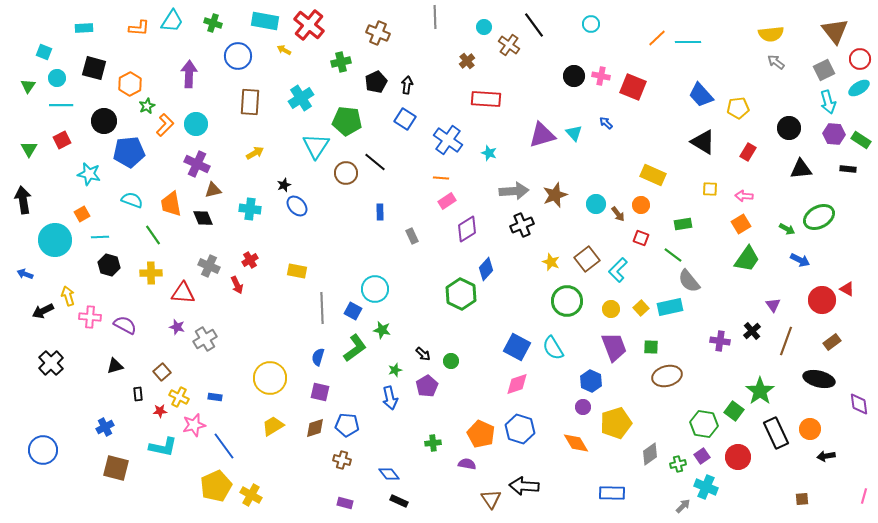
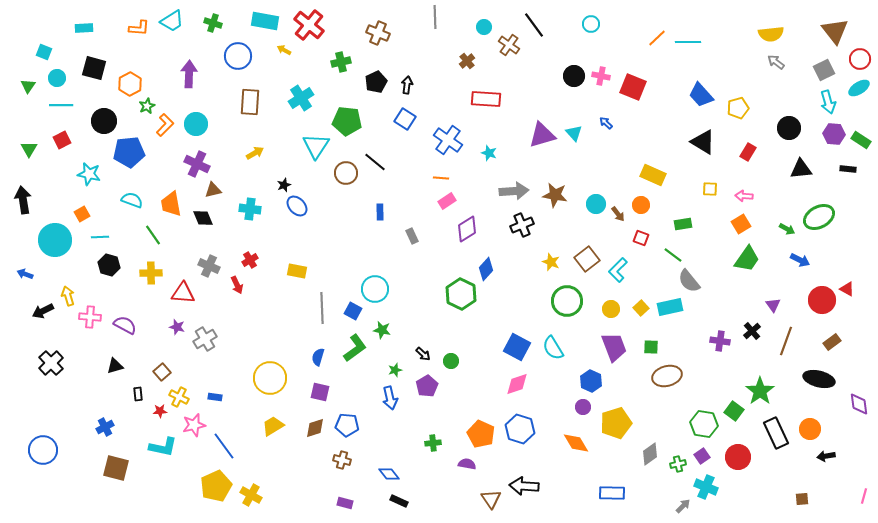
cyan trapezoid at (172, 21): rotated 25 degrees clockwise
yellow pentagon at (738, 108): rotated 10 degrees counterclockwise
brown star at (555, 195): rotated 30 degrees clockwise
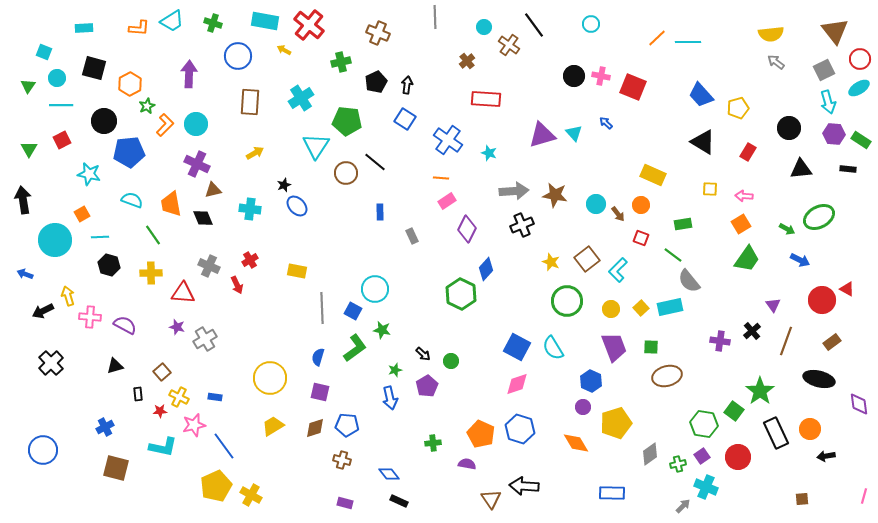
purple diamond at (467, 229): rotated 32 degrees counterclockwise
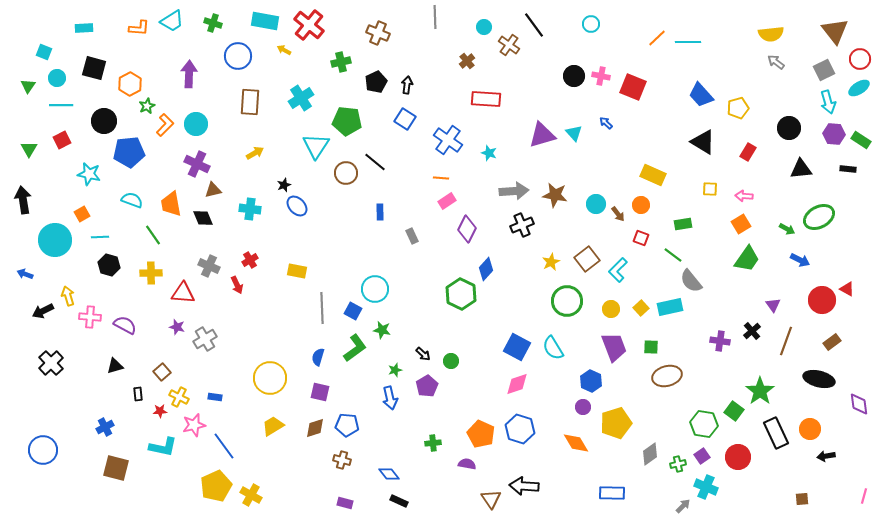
yellow star at (551, 262): rotated 24 degrees clockwise
gray semicircle at (689, 281): moved 2 px right
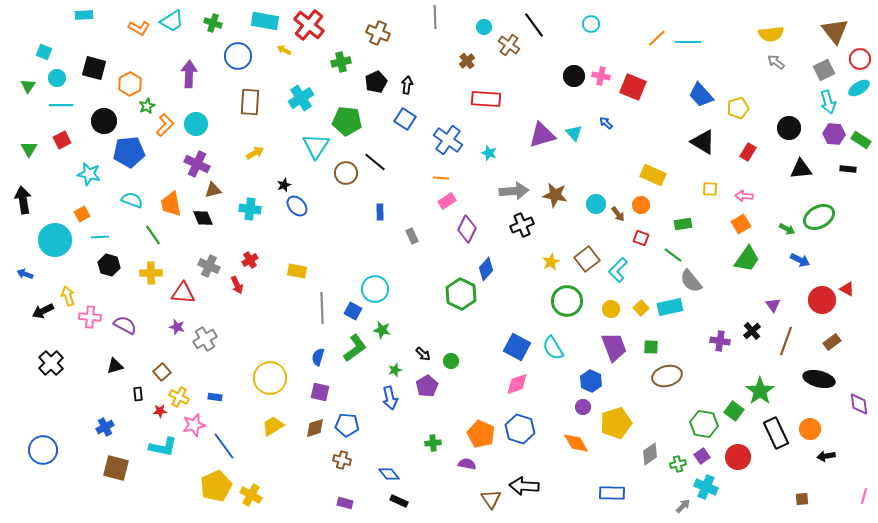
cyan rectangle at (84, 28): moved 13 px up
orange L-shape at (139, 28): rotated 25 degrees clockwise
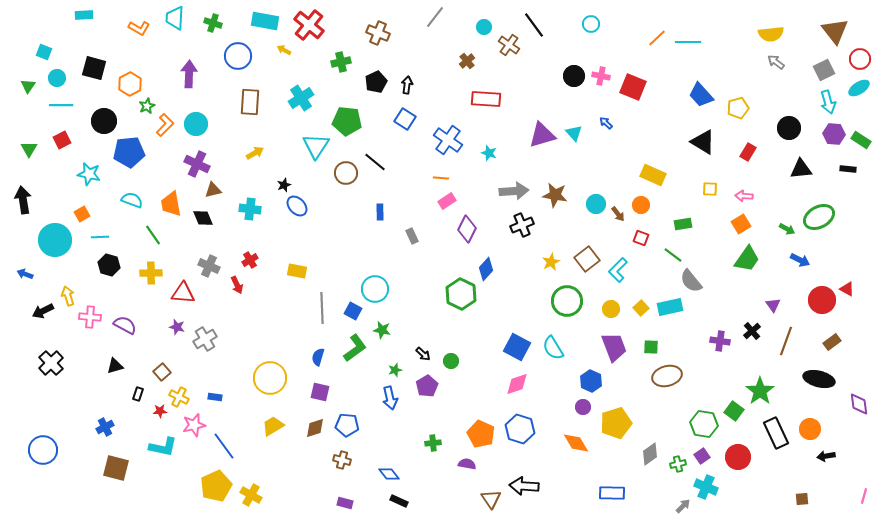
gray line at (435, 17): rotated 40 degrees clockwise
cyan trapezoid at (172, 21): moved 3 px right, 3 px up; rotated 125 degrees clockwise
black rectangle at (138, 394): rotated 24 degrees clockwise
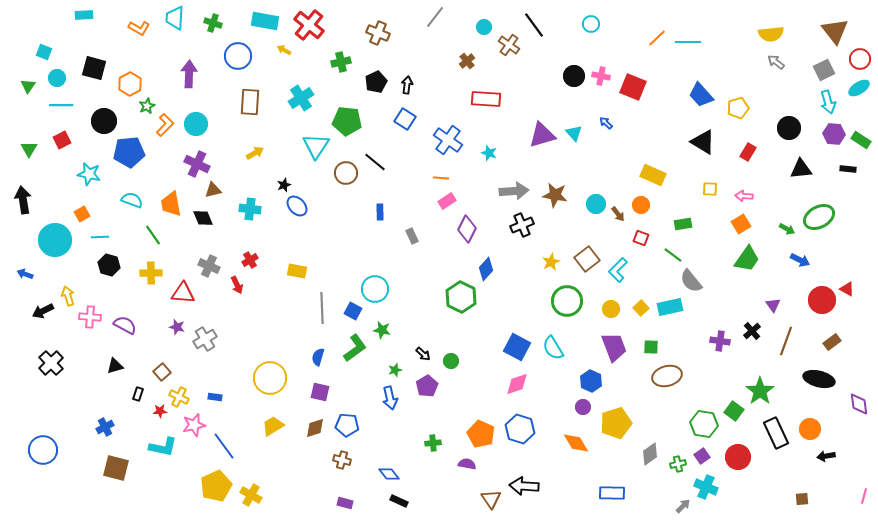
green hexagon at (461, 294): moved 3 px down
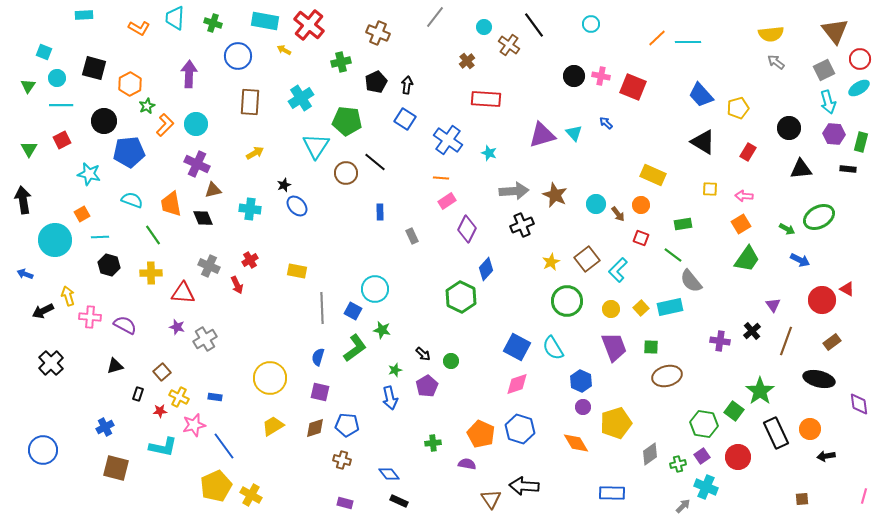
green rectangle at (861, 140): moved 2 px down; rotated 72 degrees clockwise
brown star at (555, 195): rotated 15 degrees clockwise
blue hexagon at (591, 381): moved 10 px left
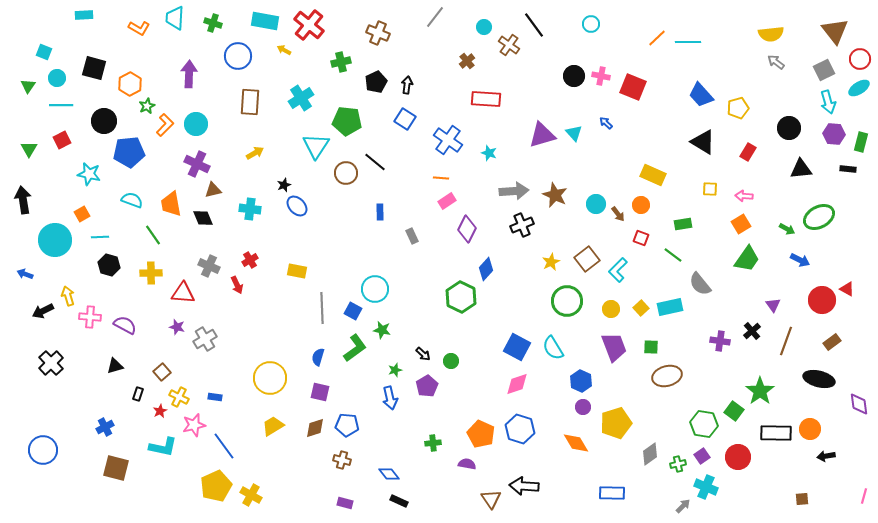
gray semicircle at (691, 281): moved 9 px right, 3 px down
red star at (160, 411): rotated 24 degrees counterclockwise
black rectangle at (776, 433): rotated 64 degrees counterclockwise
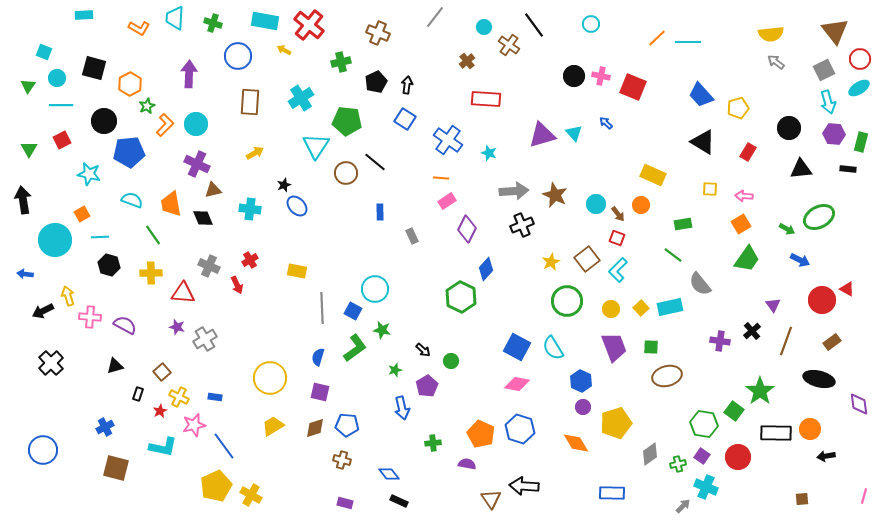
red square at (641, 238): moved 24 px left
blue arrow at (25, 274): rotated 14 degrees counterclockwise
black arrow at (423, 354): moved 4 px up
pink diamond at (517, 384): rotated 30 degrees clockwise
blue arrow at (390, 398): moved 12 px right, 10 px down
purple square at (702, 456): rotated 21 degrees counterclockwise
